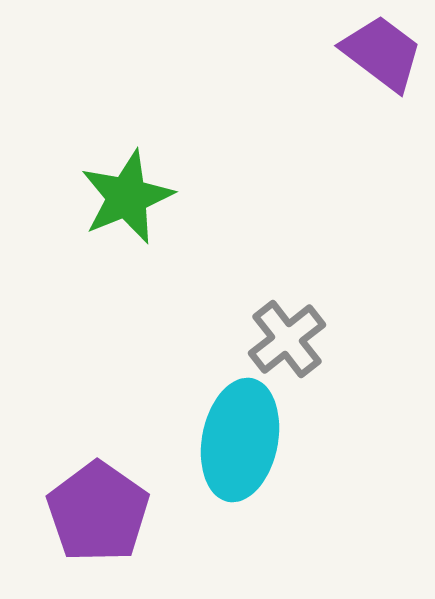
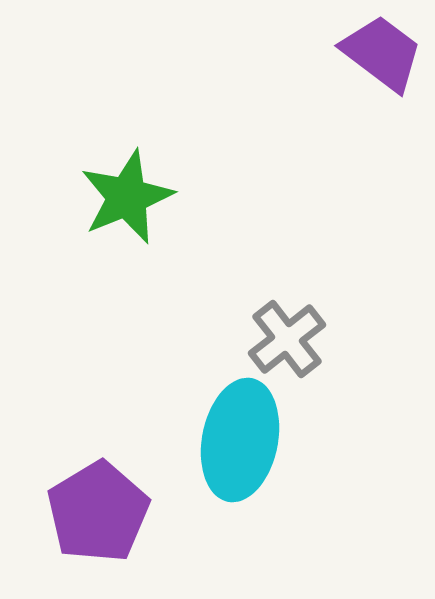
purple pentagon: rotated 6 degrees clockwise
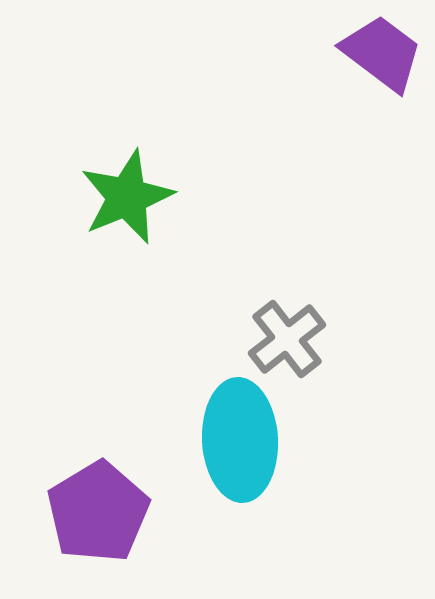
cyan ellipse: rotated 14 degrees counterclockwise
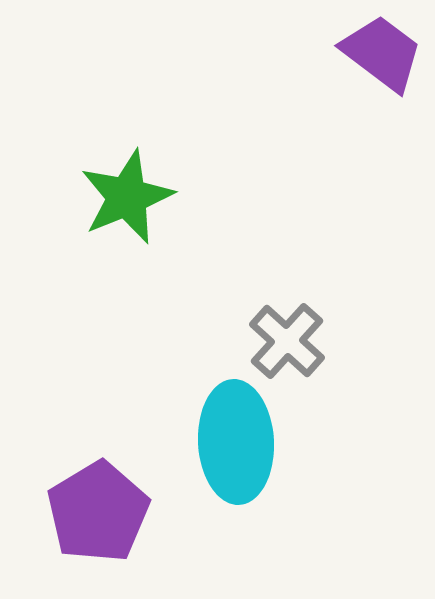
gray cross: moved 2 px down; rotated 10 degrees counterclockwise
cyan ellipse: moved 4 px left, 2 px down
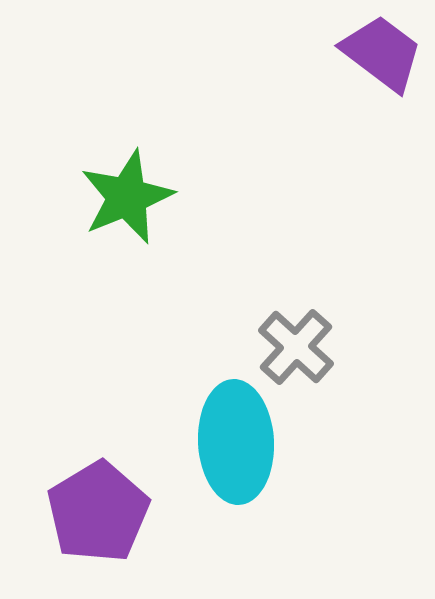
gray cross: moved 9 px right, 6 px down
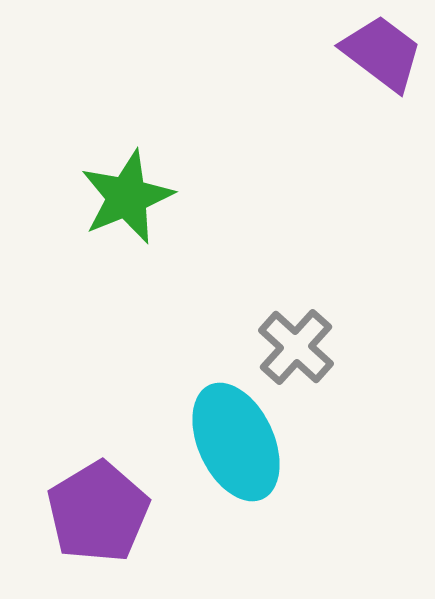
cyan ellipse: rotated 22 degrees counterclockwise
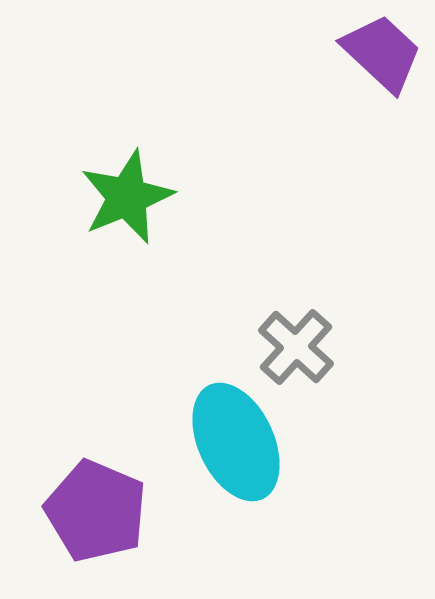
purple trapezoid: rotated 6 degrees clockwise
purple pentagon: moved 2 px left, 1 px up; rotated 18 degrees counterclockwise
